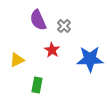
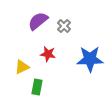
purple semicircle: moved 1 px down; rotated 75 degrees clockwise
red star: moved 4 px left, 4 px down; rotated 21 degrees counterclockwise
yellow triangle: moved 5 px right, 7 px down
green rectangle: moved 2 px down
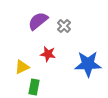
blue star: moved 2 px left, 5 px down
green rectangle: moved 3 px left
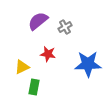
gray cross: moved 1 px right, 1 px down; rotated 16 degrees clockwise
